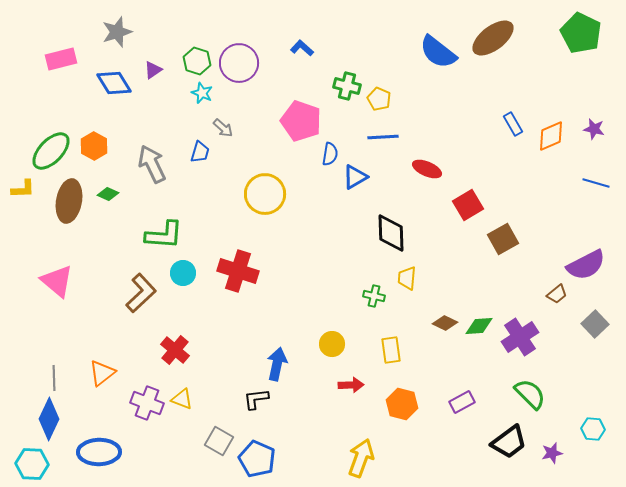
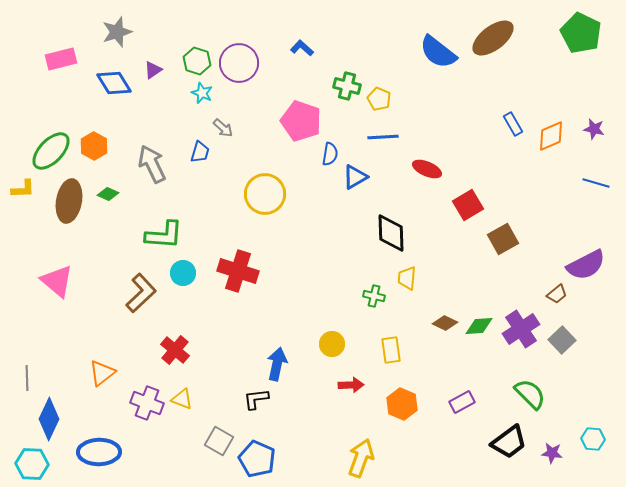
gray square at (595, 324): moved 33 px left, 16 px down
purple cross at (520, 337): moved 1 px right, 8 px up
gray line at (54, 378): moved 27 px left
orange hexagon at (402, 404): rotated 8 degrees clockwise
cyan hexagon at (593, 429): moved 10 px down
purple star at (552, 453): rotated 20 degrees clockwise
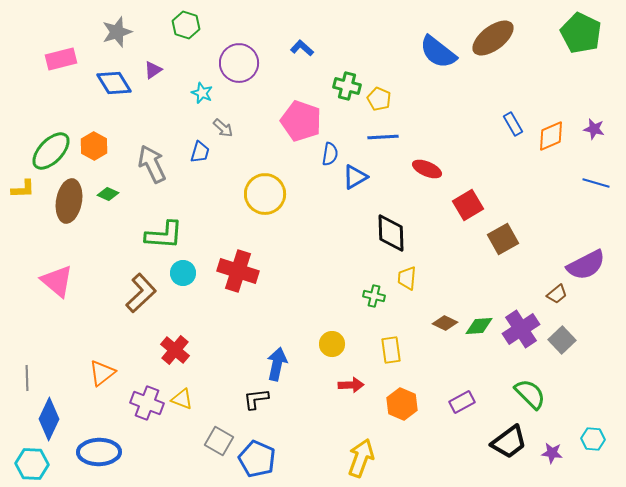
green hexagon at (197, 61): moved 11 px left, 36 px up
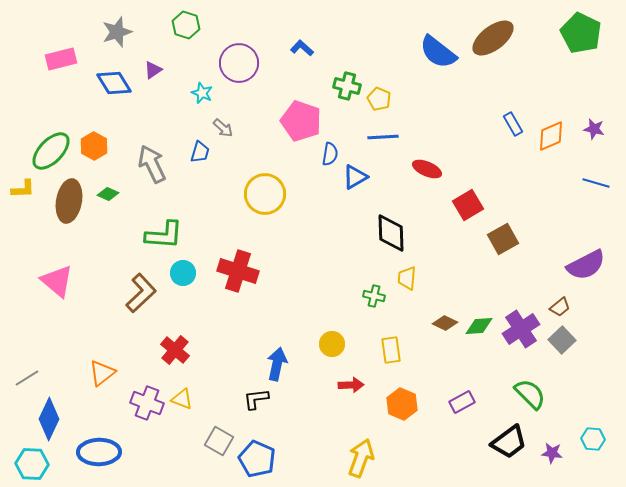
brown trapezoid at (557, 294): moved 3 px right, 13 px down
gray line at (27, 378): rotated 60 degrees clockwise
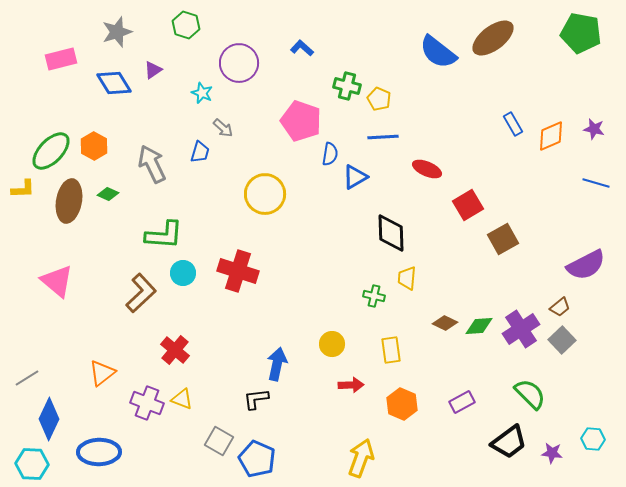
green pentagon at (581, 33): rotated 15 degrees counterclockwise
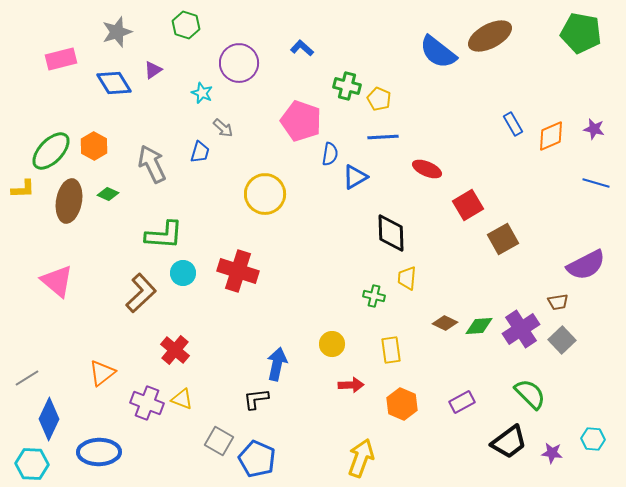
brown ellipse at (493, 38): moved 3 px left, 2 px up; rotated 9 degrees clockwise
brown trapezoid at (560, 307): moved 2 px left, 5 px up; rotated 30 degrees clockwise
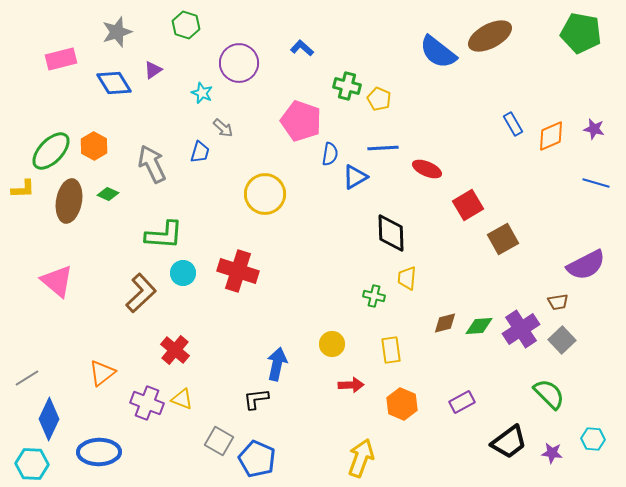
blue line at (383, 137): moved 11 px down
brown diamond at (445, 323): rotated 40 degrees counterclockwise
green semicircle at (530, 394): moved 19 px right
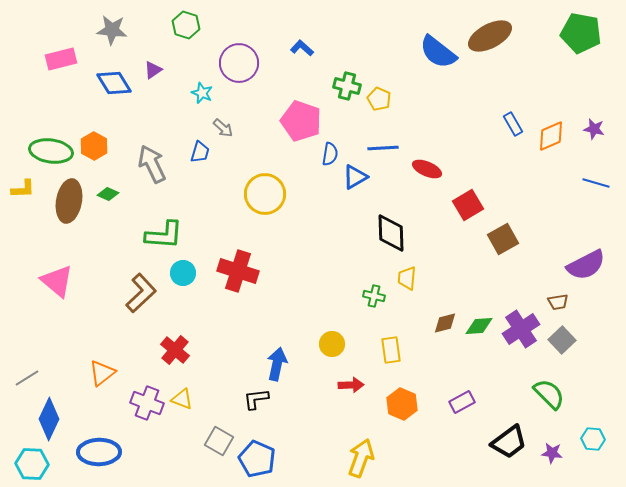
gray star at (117, 32): moved 5 px left, 2 px up; rotated 24 degrees clockwise
green ellipse at (51, 151): rotated 54 degrees clockwise
